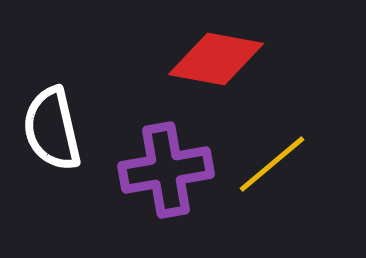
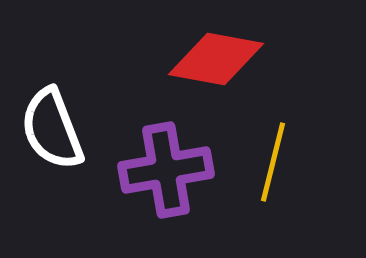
white semicircle: rotated 8 degrees counterclockwise
yellow line: moved 1 px right, 2 px up; rotated 36 degrees counterclockwise
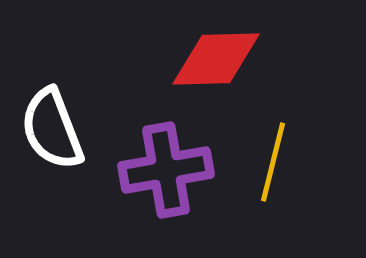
red diamond: rotated 12 degrees counterclockwise
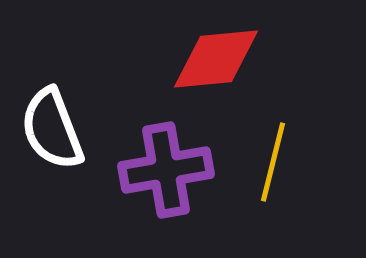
red diamond: rotated 4 degrees counterclockwise
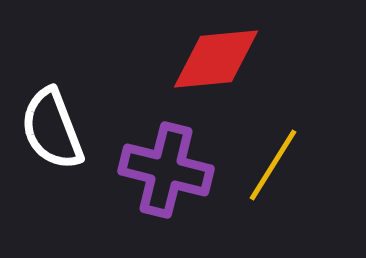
yellow line: moved 3 px down; rotated 18 degrees clockwise
purple cross: rotated 24 degrees clockwise
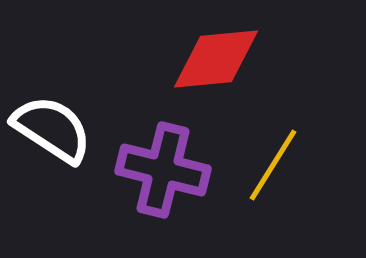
white semicircle: rotated 144 degrees clockwise
purple cross: moved 3 px left
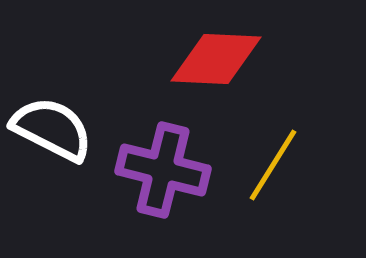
red diamond: rotated 8 degrees clockwise
white semicircle: rotated 6 degrees counterclockwise
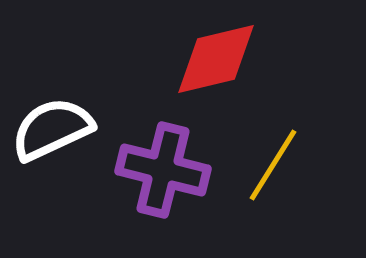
red diamond: rotated 16 degrees counterclockwise
white semicircle: rotated 52 degrees counterclockwise
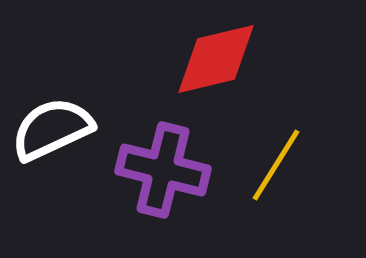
yellow line: moved 3 px right
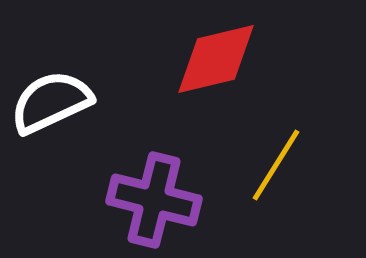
white semicircle: moved 1 px left, 27 px up
purple cross: moved 9 px left, 30 px down
